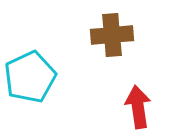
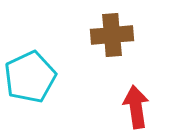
red arrow: moved 2 px left
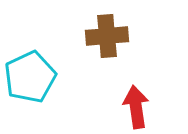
brown cross: moved 5 px left, 1 px down
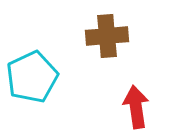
cyan pentagon: moved 2 px right
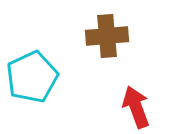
red arrow: rotated 12 degrees counterclockwise
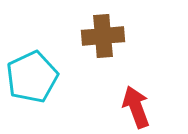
brown cross: moved 4 px left
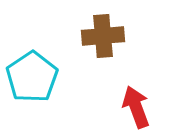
cyan pentagon: rotated 9 degrees counterclockwise
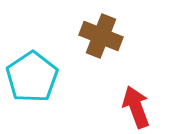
brown cross: moved 2 px left; rotated 27 degrees clockwise
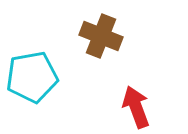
cyan pentagon: rotated 24 degrees clockwise
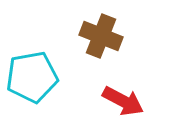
red arrow: moved 13 px left, 6 px up; rotated 138 degrees clockwise
